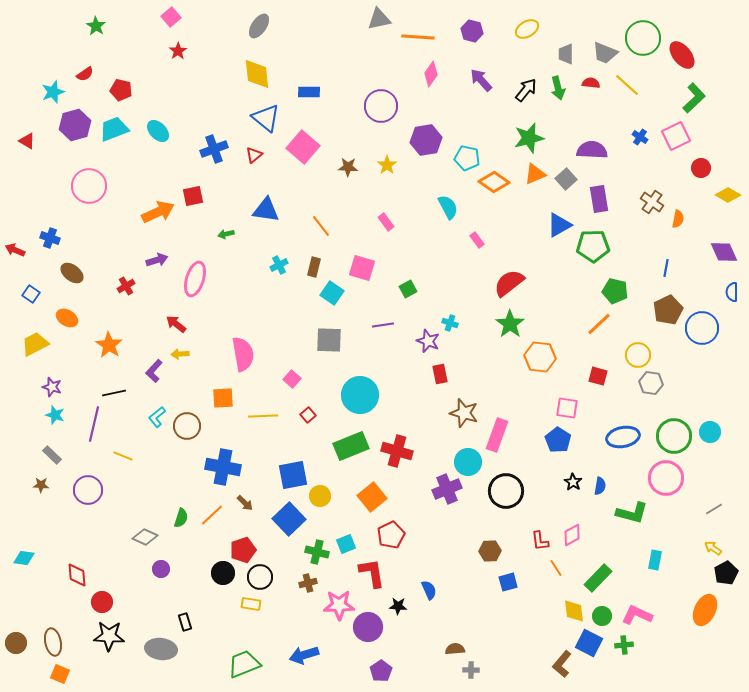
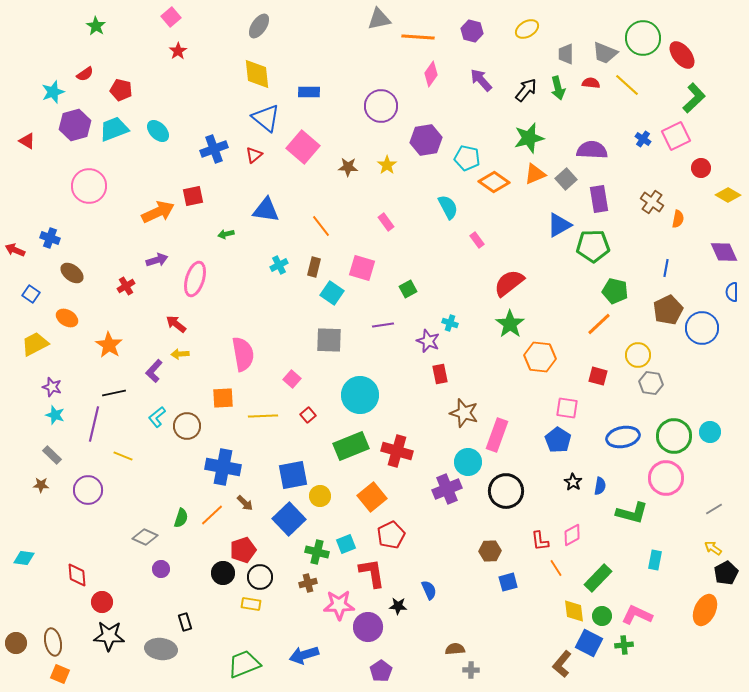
blue cross at (640, 137): moved 3 px right, 2 px down
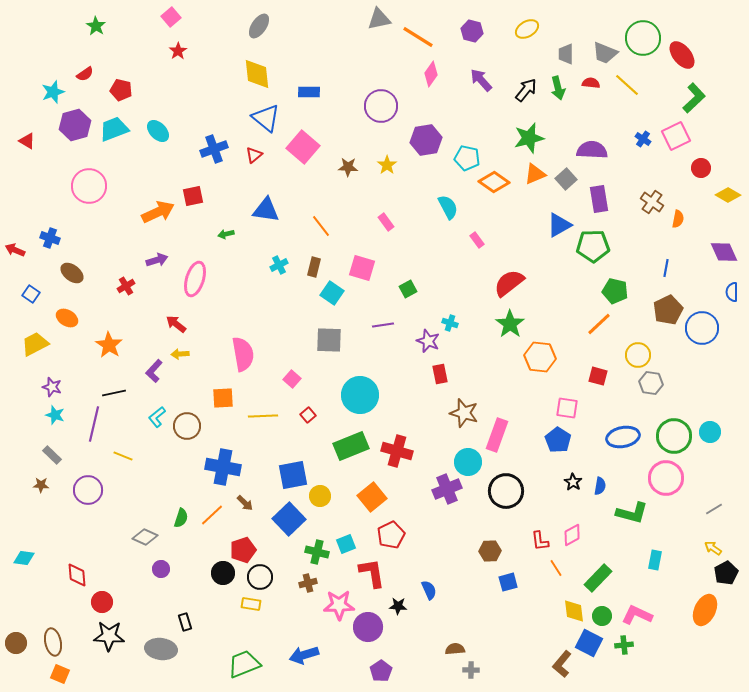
orange line at (418, 37): rotated 28 degrees clockwise
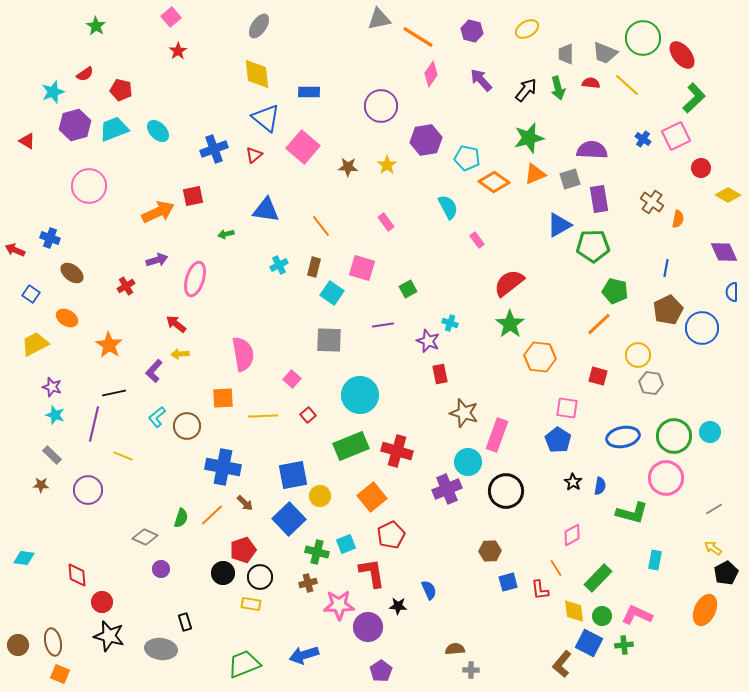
gray square at (566, 179): moved 4 px right; rotated 25 degrees clockwise
red L-shape at (540, 541): moved 49 px down
black star at (109, 636): rotated 12 degrees clockwise
brown circle at (16, 643): moved 2 px right, 2 px down
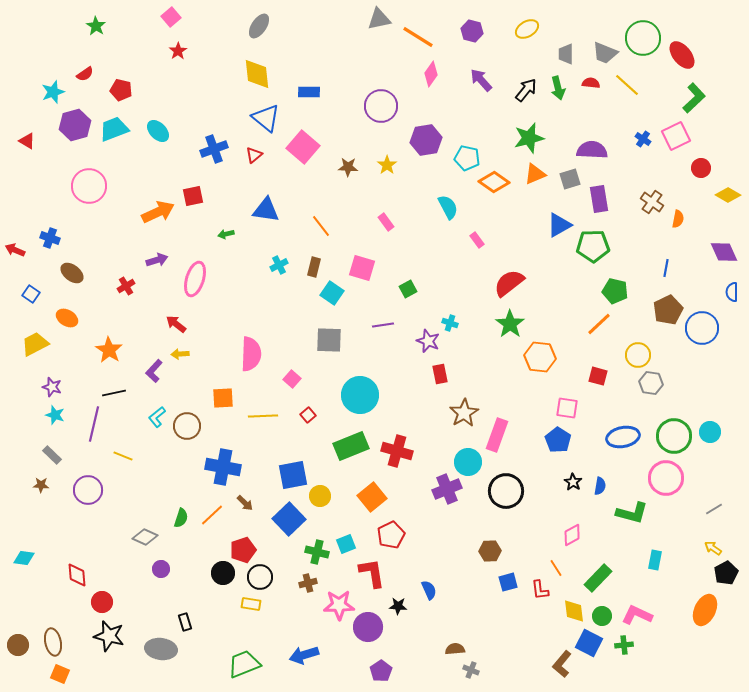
orange star at (109, 345): moved 5 px down
pink semicircle at (243, 354): moved 8 px right; rotated 12 degrees clockwise
brown star at (464, 413): rotated 24 degrees clockwise
gray cross at (471, 670): rotated 21 degrees clockwise
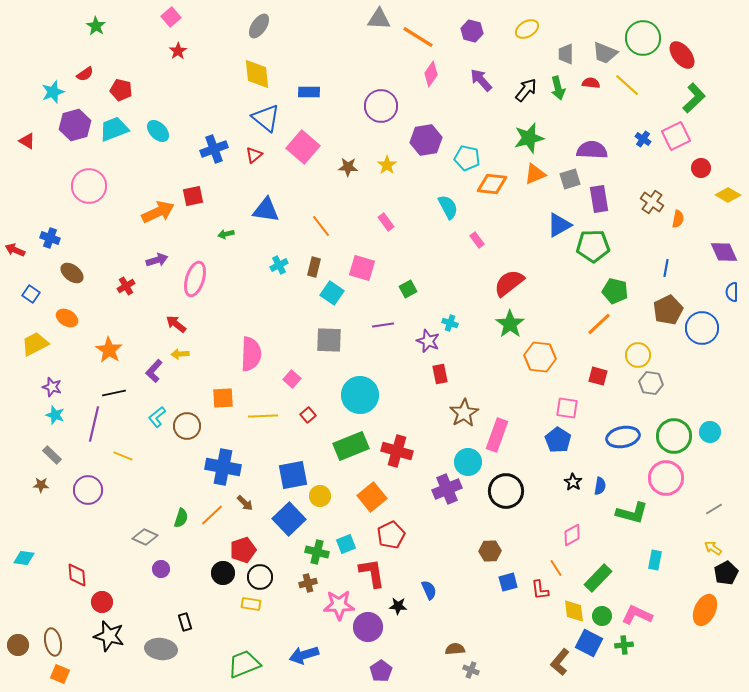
gray triangle at (379, 19): rotated 15 degrees clockwise
orange diamond at (494, 182): moved 2 px left, 2 px down; rotated 28 degrees counterclockwise
brown L-shape at (562, 664): moved 2 px left, 2 px up
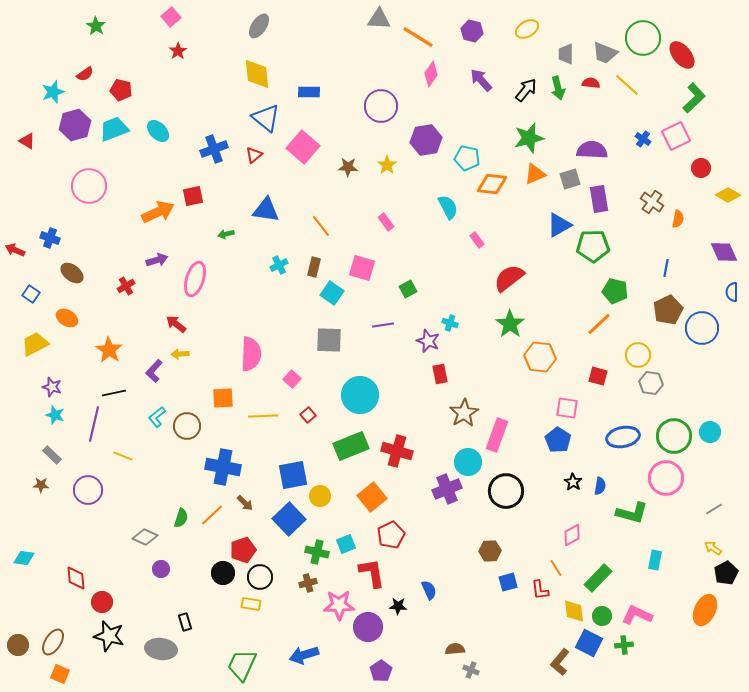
red semicircle at (509, 283): moved 5 px up
red diamond at (77, 575): moved 1 px left, 3 px down
brown ellipse at (53, 642): rotated 44 degrees clockwise
green trapezoid at (244, 664): moved 2 px left, 1 px down; rotated 44 degrees counterclockwise
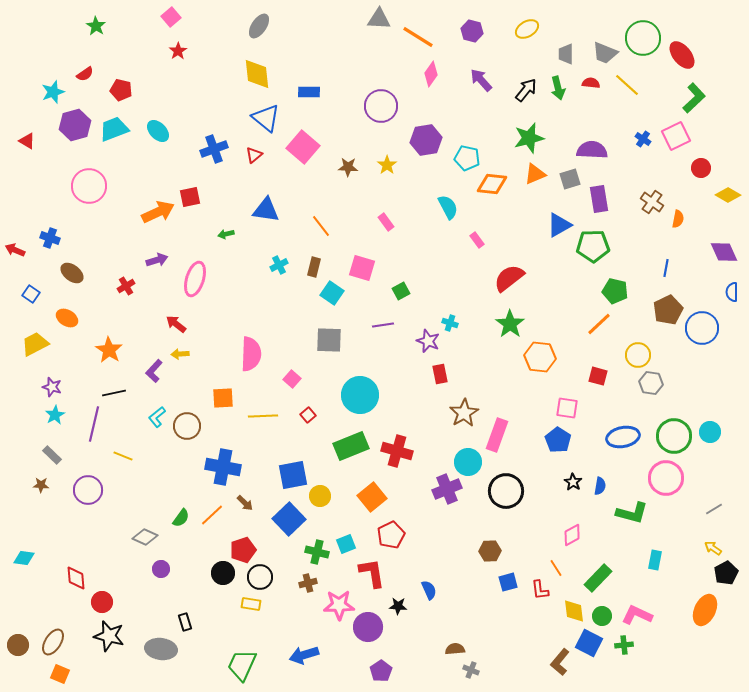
red square at (193, 196): moved 3 px left, 1 px down
green square at (408, 289): moved 7 px left, 2 px down
cyan star at (55, 415): rotated 24 degrees clockwise
green semicircle at (181, 518): rotated 18 degrees clockwise
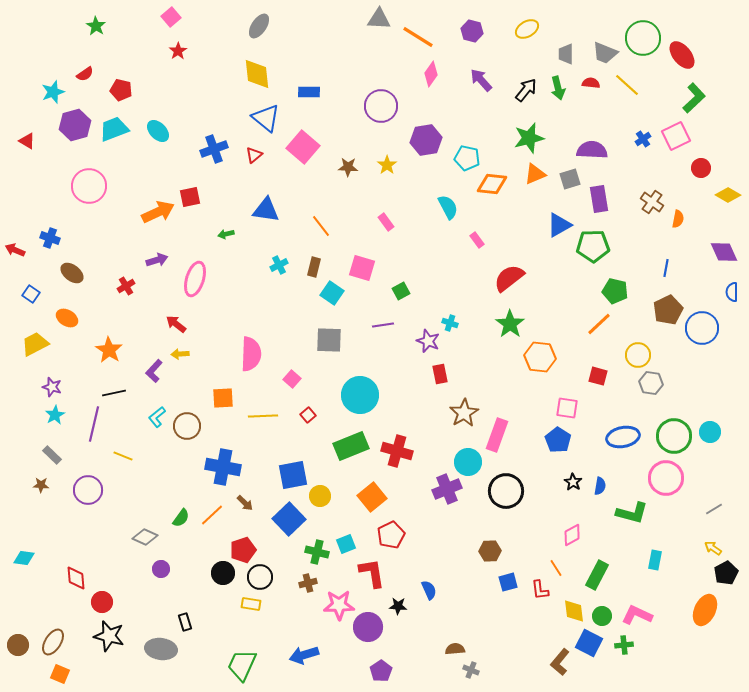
blue cross at (643, 139): rotated 21 degrees clockwise
green rectangle at (598, 578): moved 1 px left, 3 px up; rotated 16 degrees counterclockwise
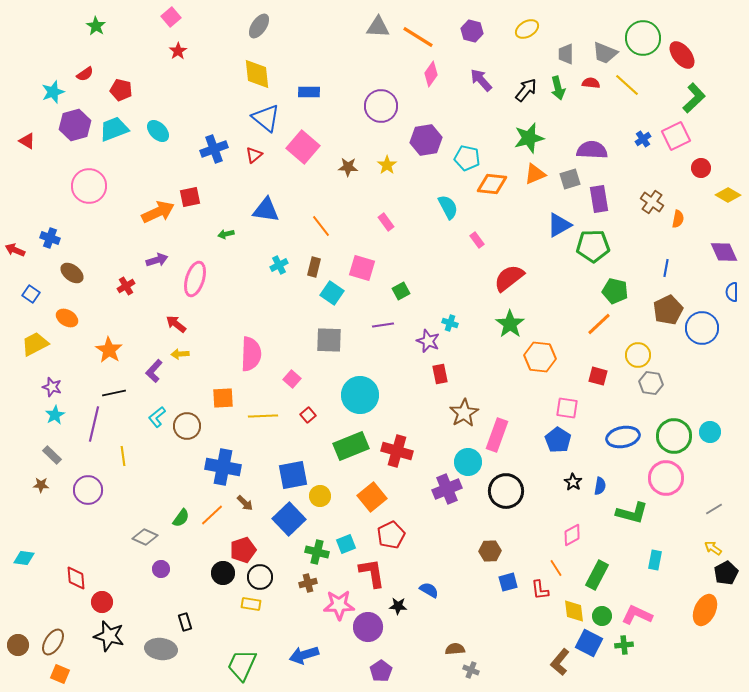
gray triangle at (379, 19): moved 1 px left, 8 px down
yellow line at (123, 456): rotated 60 degrees clockwise
blue semicircle at (429, 590): rotated 36 degrees counterclockwise
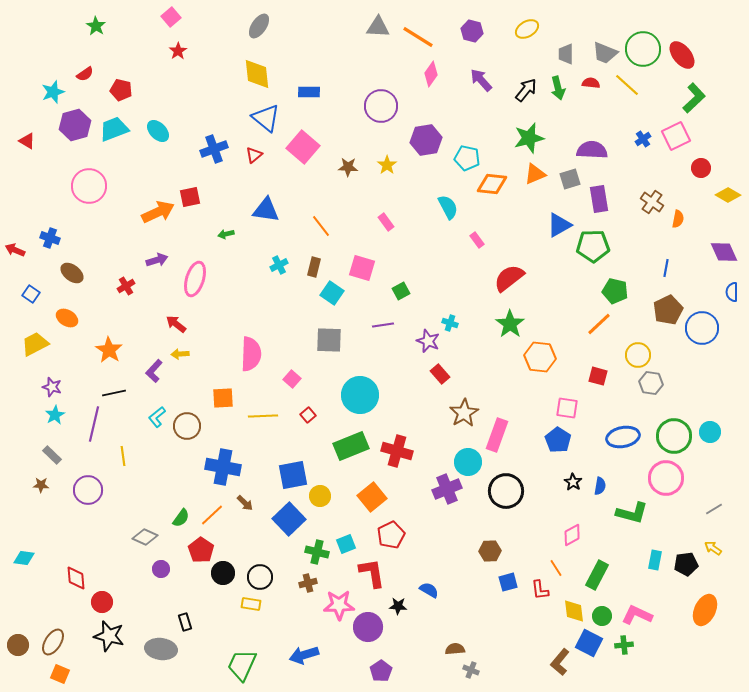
green circle at (643, 38): moved 11 px down
red rectangle at (440, 374): rotated 30 degrees counterclockwise
red pentagon at (243, 550): moved 42 px left; rotated 20 degrees counterclockwise
black pentagon at (726, 573): moved 40 px left, 9 px up; rotated 20 degrees clockwise
